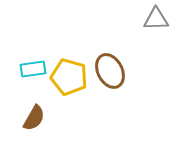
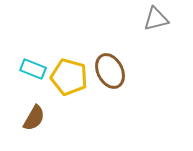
gray triangle: rotated 12 degrees counterclockwise
cyan rectangle: rotated 30 degrees clockwise
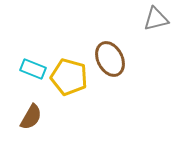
brown ellipse: moved 12 px up
brown semicircle: moved 3 px left, 1 px up
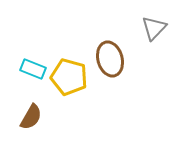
gray triangle: moved 2 px left, 9 px down; rotated 32 degrees counterclockwise
brown ellipse: rotated 12 degrees clockwise
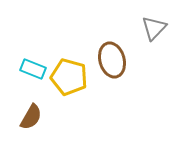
brown ellipse: moved 2 px right, 1 px down
